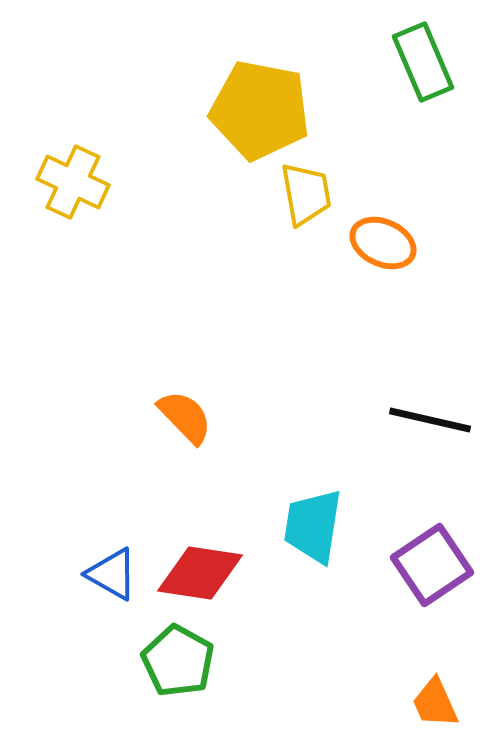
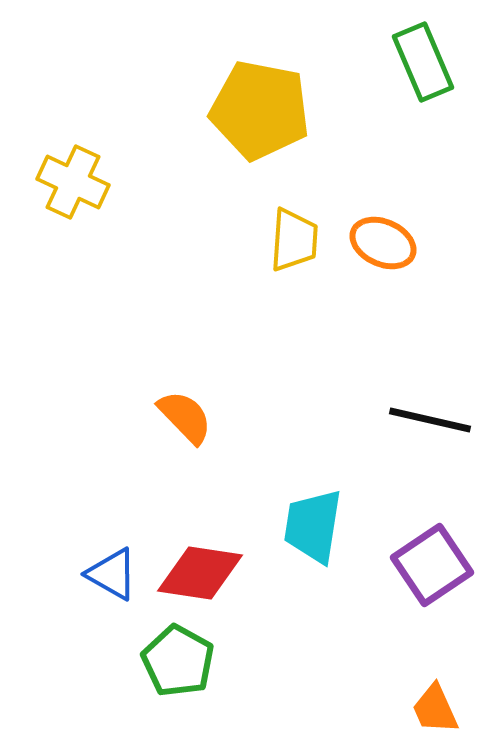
yellow trapezoid: moved 12 px left, 46 px down; rotated 14 degrees clockwise
orange trapezoid: moved 6 px down
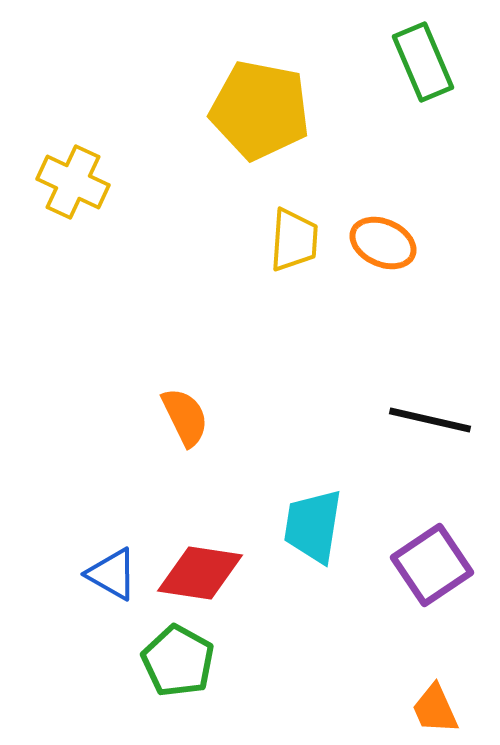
orange semicircle: rotated 18 degrees clockwise
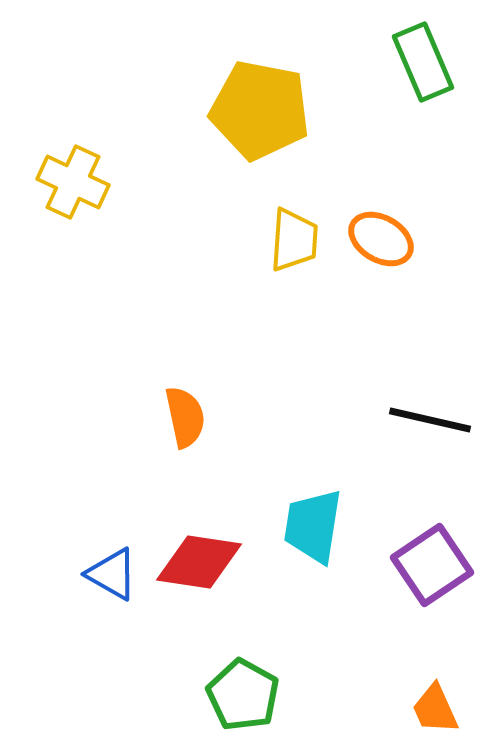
orange ellipse: moved 2 px left, 4 px up; rotated 6 degrees clockwise
orange semicircle: rotated 14 degrees clockwise
red diamond: moved 1 px left, 11 px up
green pentagon: moved 65 px right, 34 px down
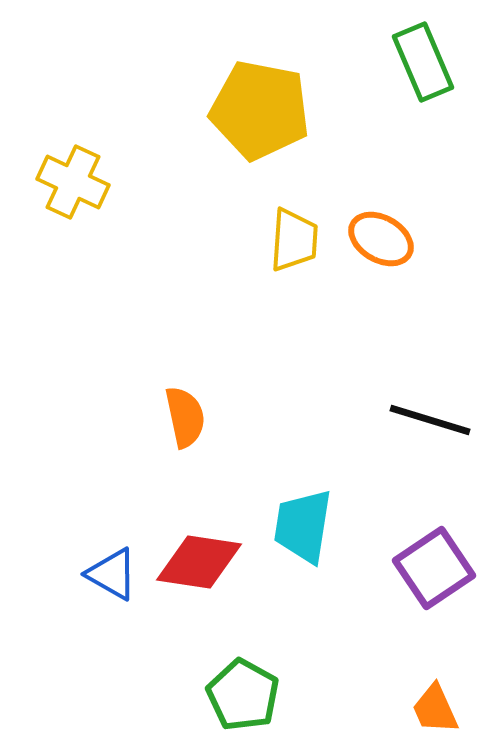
black line: rotated 4 degrees clockwise
cyan trapezoid: moved 10 px left
purple square: moved 2 px right, 3 px down
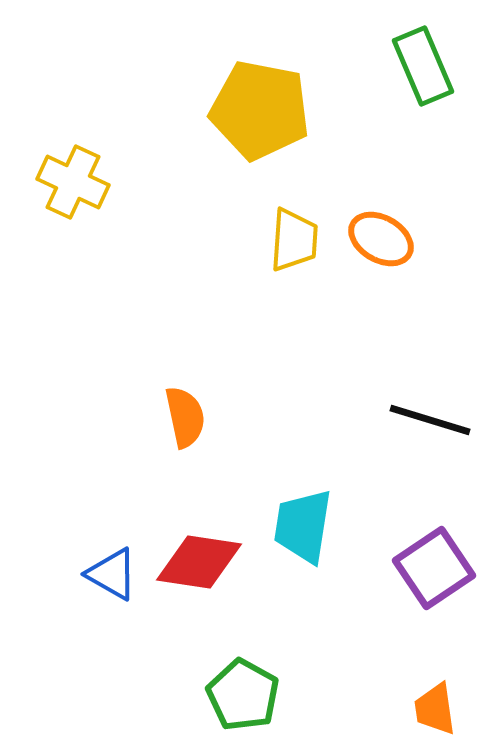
green rectangle: moved 4 px down
orange trapezoid: rotated 16 degrees clockwise
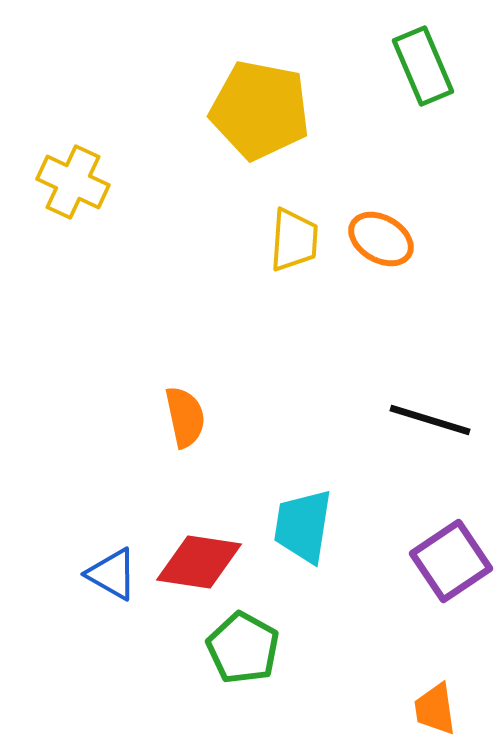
purple square: moved 17 px right, 7 px up
green pentagon: moved 47 px up
